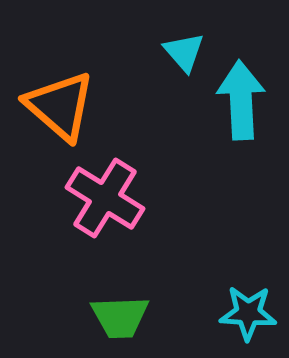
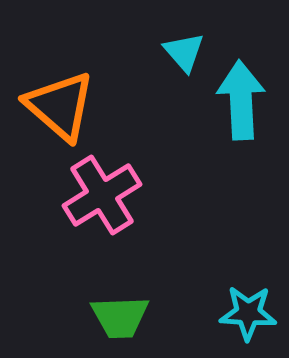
pink cross: moved 3 px left, 3 px up; rotated 26 degrees clockwise
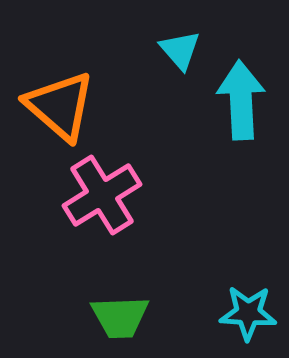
cyan triangle: moved 4 px left, 2 px up
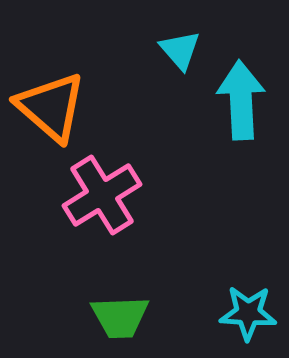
orange triangle: moved 9 px left, 1 px down
